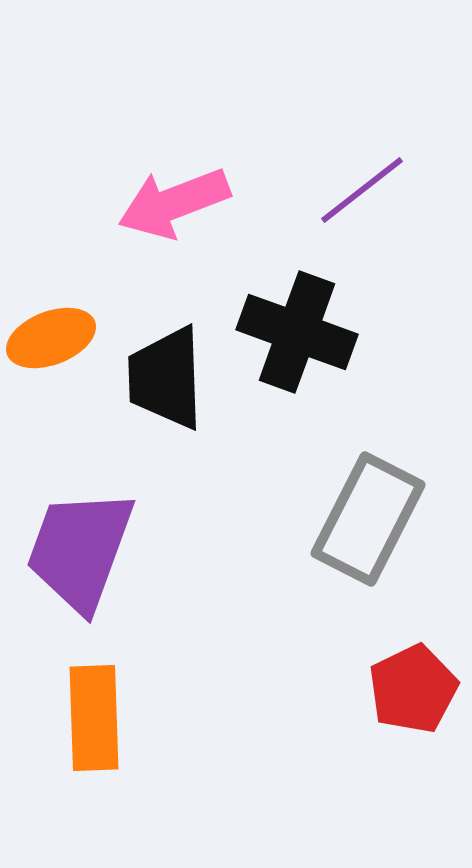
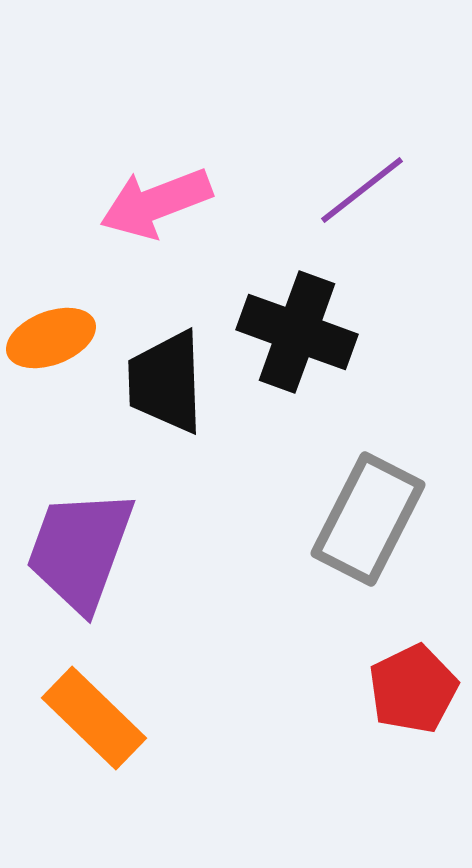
pink arrow: moved 18 px left
black trapezoid: moved 4 px down
orange rectangle: rotated 44 degrees counterclockwise
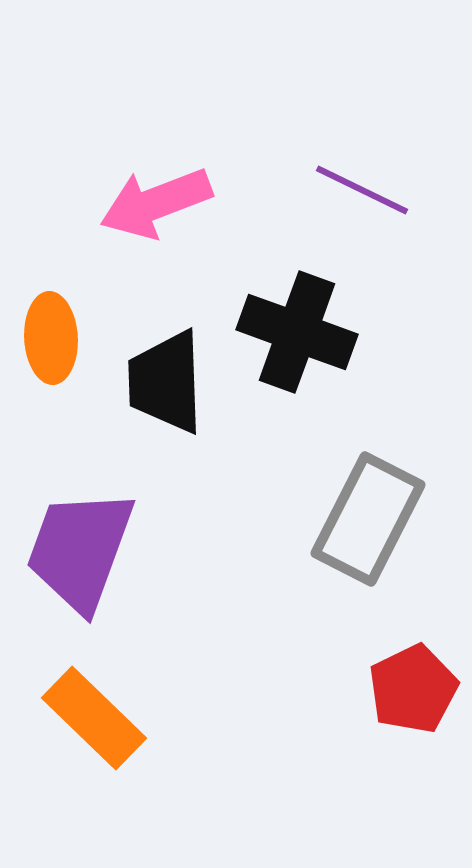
purple line: rotated 64 degrees clockwise
orange ellipse: rotated 72 degrees counterclockwise
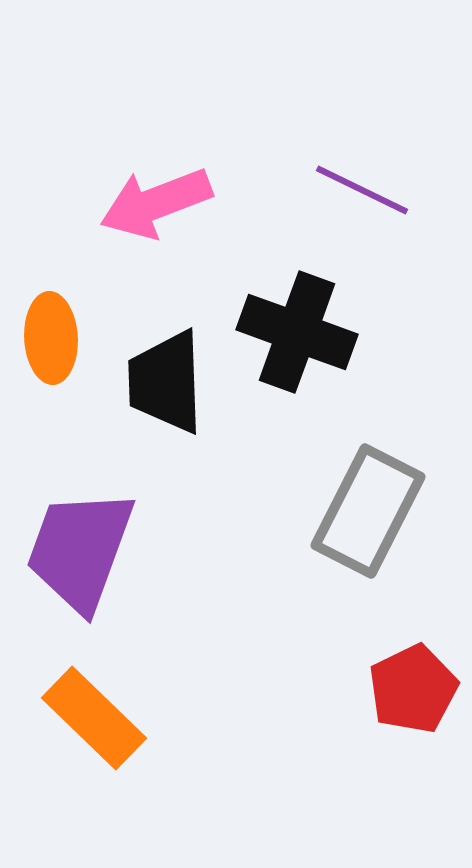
gray rectangle: moved 8 px up
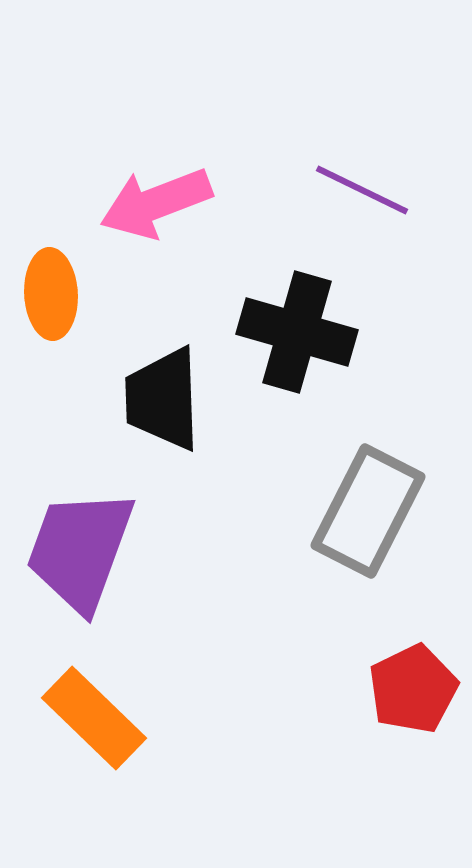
black cross: rotated 4 degrees counterclockwise
orange ellipse: moved 44 px up
black trapezoid: moved 3 px left, 17 px down
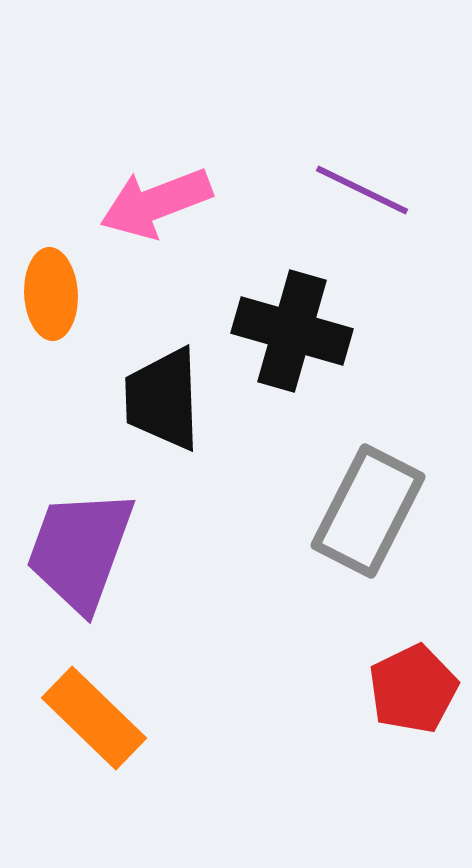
black cross: moved 5 px left, 1 px up
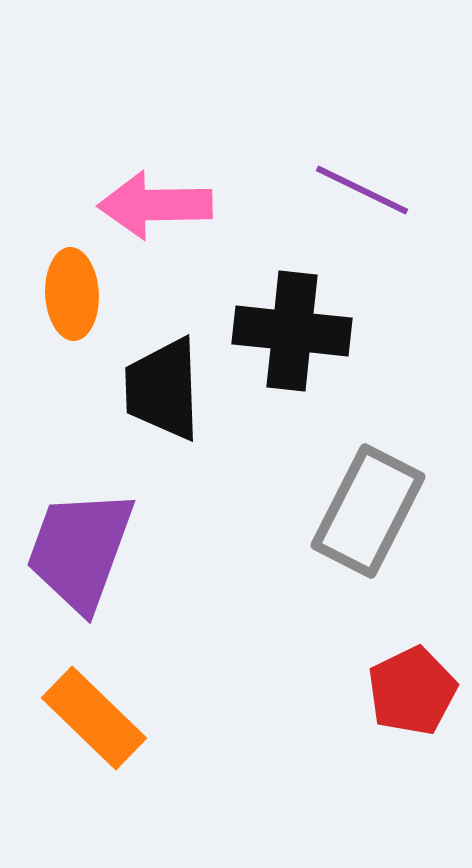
pink arrow: moved 1 px left, 2 px down; rotated 20 degrees clockwise
orange ellipse: moved 21 px right
black cross: rotated 10 degrees counterclockwise
black trapezoid: moved 10 px up
red pentagon: moved 1 px left, 2 px down
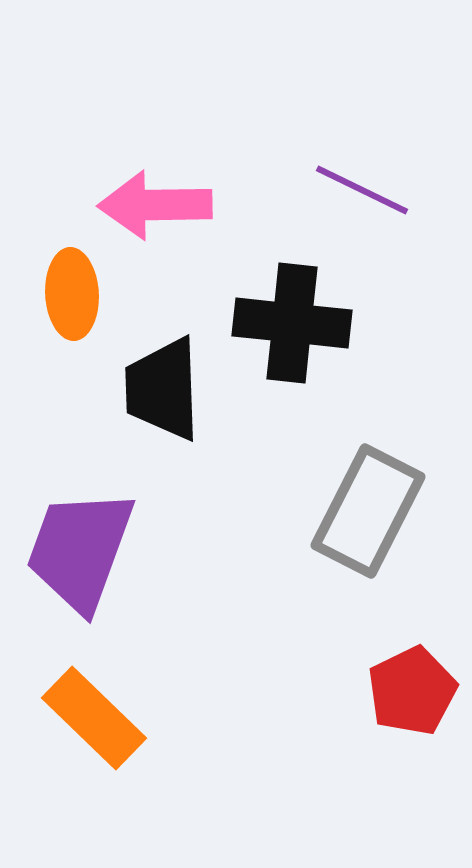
black cross: moved 8 px up
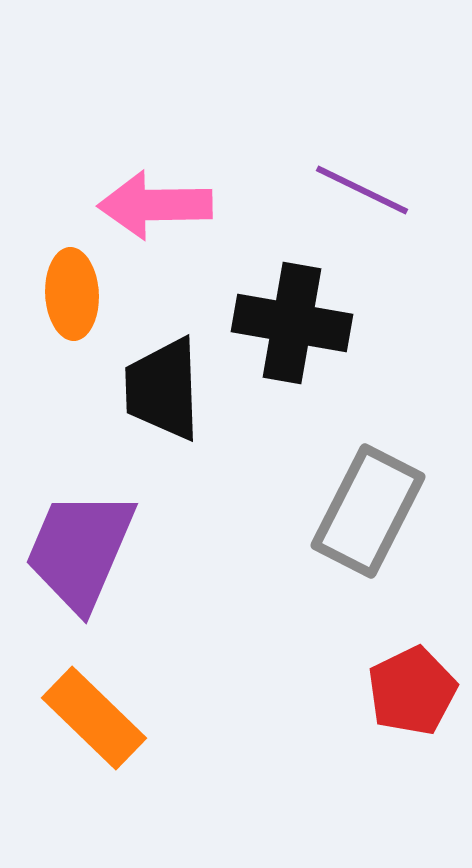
black cross: rotated 4 degrees clockwise
purple trapezoid: rotated 3 degrees clockwise
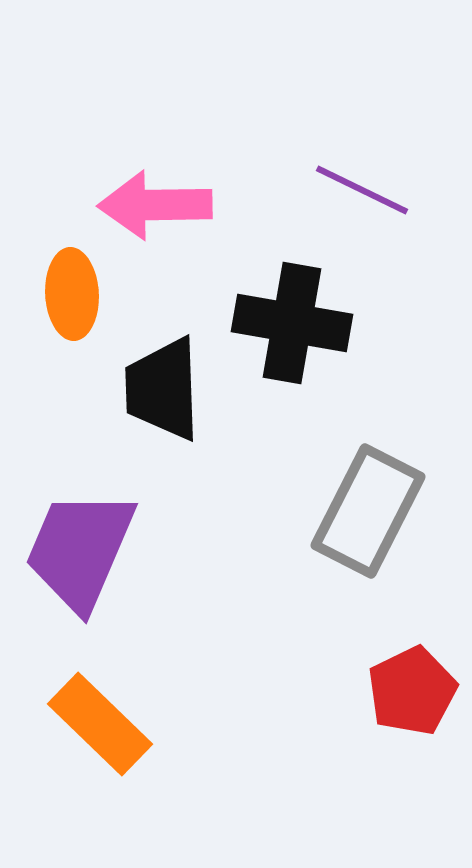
orange rectangle: moved 6 px right, 6 px down
